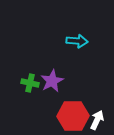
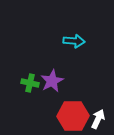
cyan arrow: moved 3 px left
white arrow: moved 1 px right, 1 px up
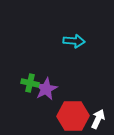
purple star: moved 6 px left, 8 px down
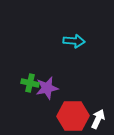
purple star: moved 1 px right, 1 px up; rotated 15 degrees clockwise
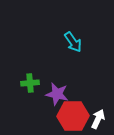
cyan arrow: moved 1 px left, 1 px down; rotated 50 degrees clockwise
green cross: rotated 18 degrees counterclockwise
purple star: moved 10 px right, 6 px down; rotated 25 degrees clockwise
